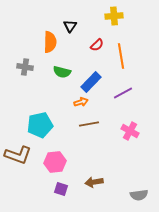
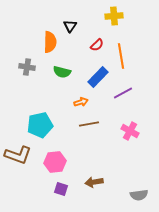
gray cross: moved 2 px right
blue rectangle: moved 7 px right, 5 px up
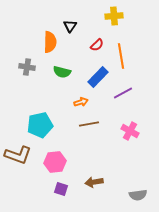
gray semicircle: moved 1 px left
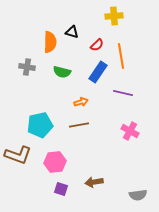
black triangle: moved 2 px right, 6 px down; rotated 48 degrees counterclockwise
blue rectangle: moved 5 px up; rotated 10 degrees counterclockwise
purple line: rotated 42 degrees clockwise
brown line: moved 10 px left, 1 px down
